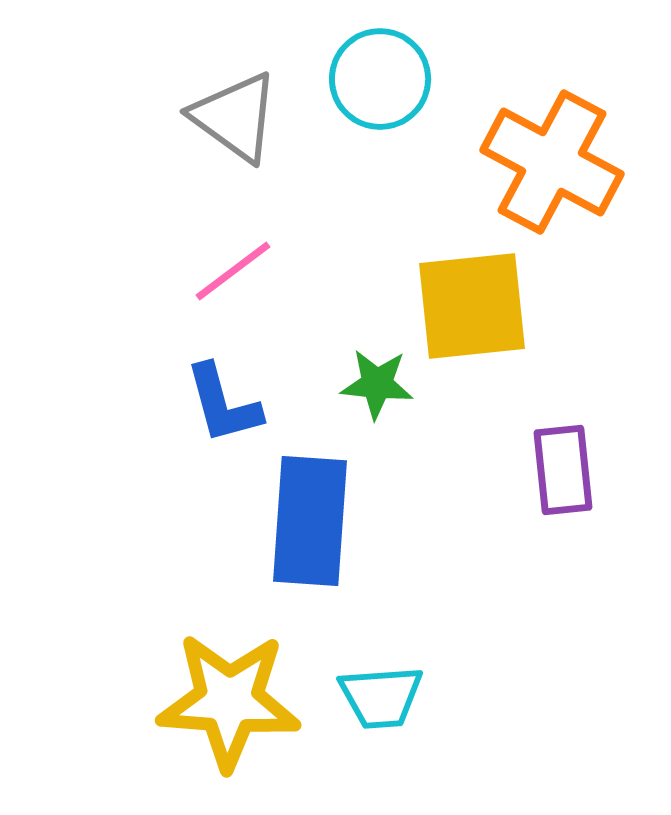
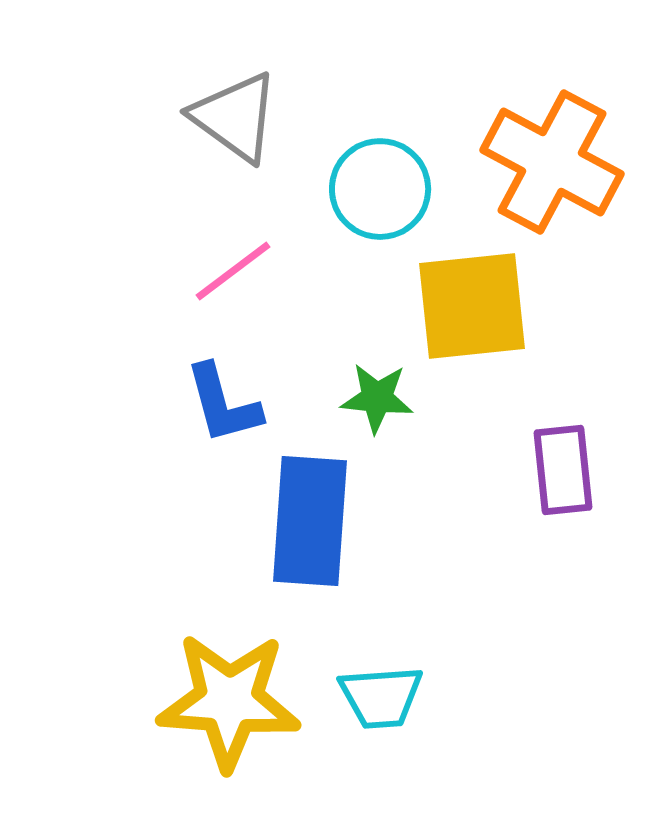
cyan circle: moved 110 px down
green star: moved 14 px down
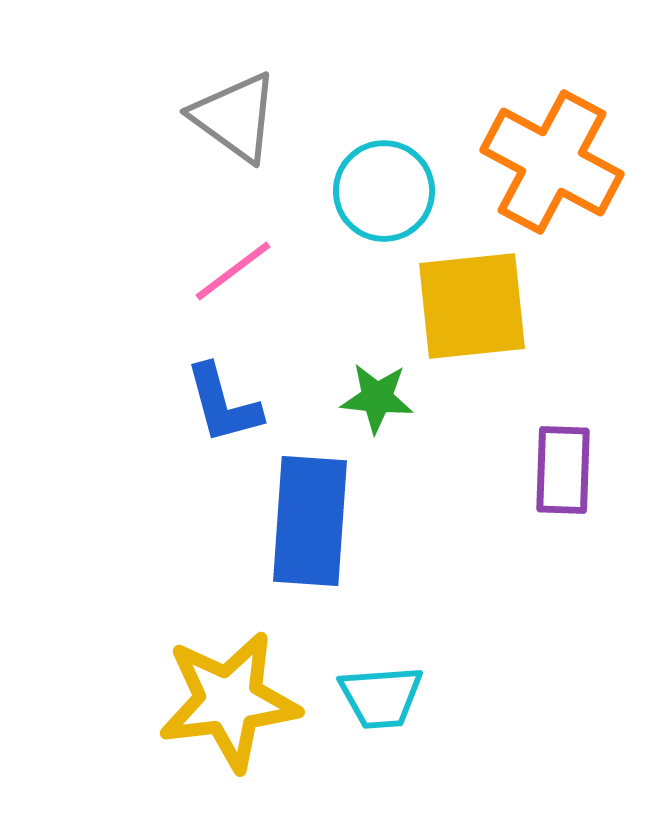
cyan circle: moved 4 px right, 2 px down
purple rectangle: rotated 8 degrees clockwise
yellow star: rotated 11 degrees counterclockwise
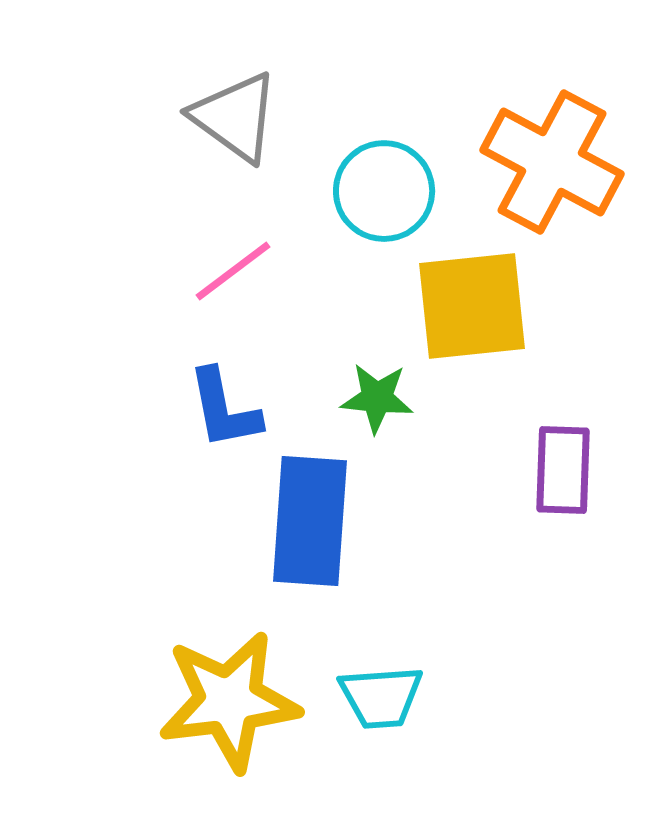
blue L-shape: moved 1 px right, 5 px down; rotated 4 degrees clockwise
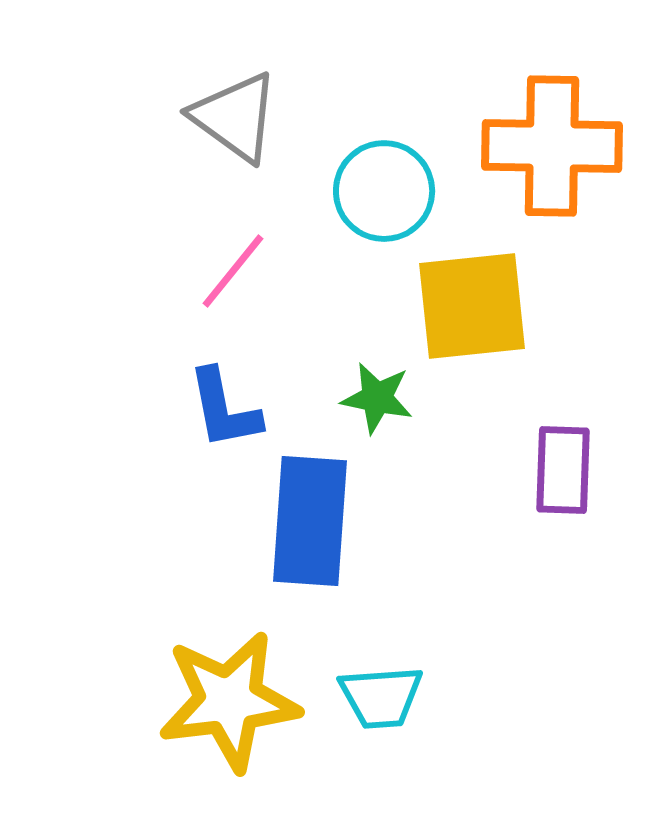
orange cross: moved 16 px up; rotated 27 degrees counterclockwise
pink line: rotated 14 degrees counterclockwise
green star: rotated 6 degrees clockwise
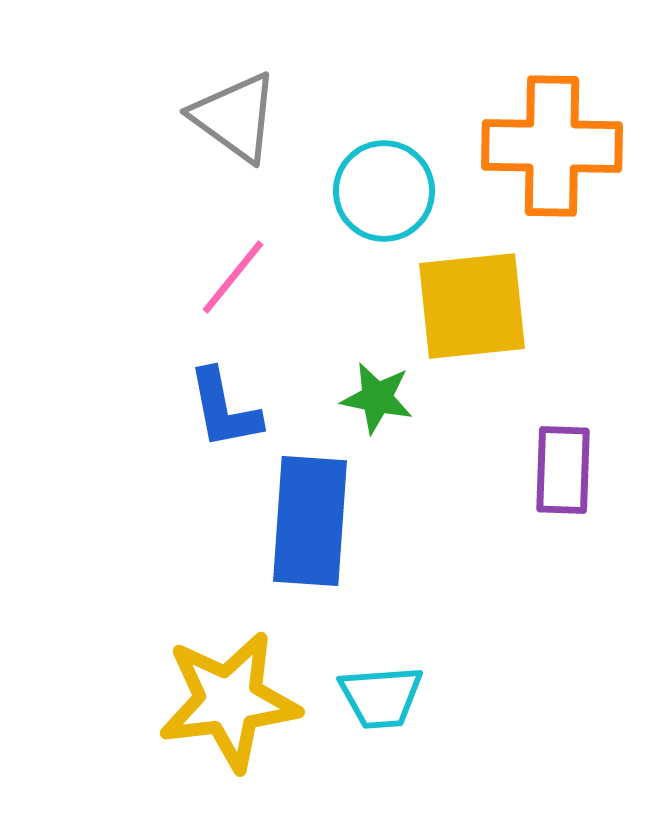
pink line: moved 6 px down
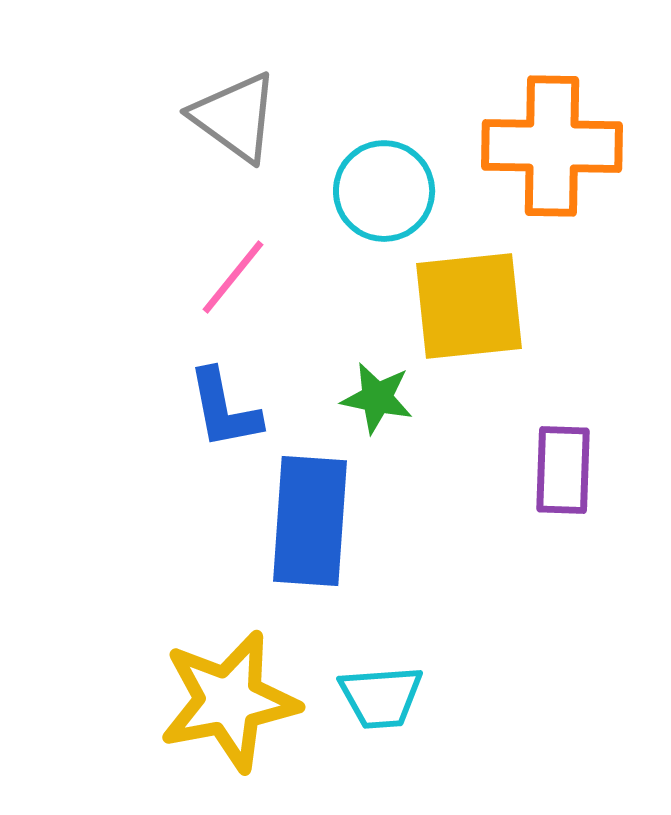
yellow square: moved 3 px left
yellow star: rotated 4 degrees counterclockwise
